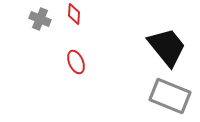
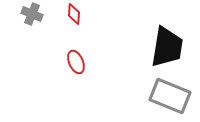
gray cross: moved 8 px left, 5 px up
black trapezoid: rotated 48 degrees clockwise
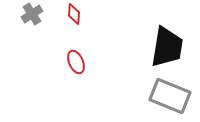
gray cross: rotated 35 degrees clockwise
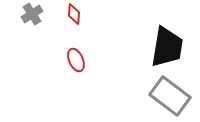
red ellipse: moved 2 px up
gray rectangle: rotated 15 degrees clockwise
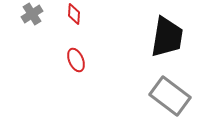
black trapezoid: moved 10 px up
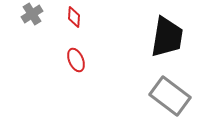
red diamond: moved 3 px down
